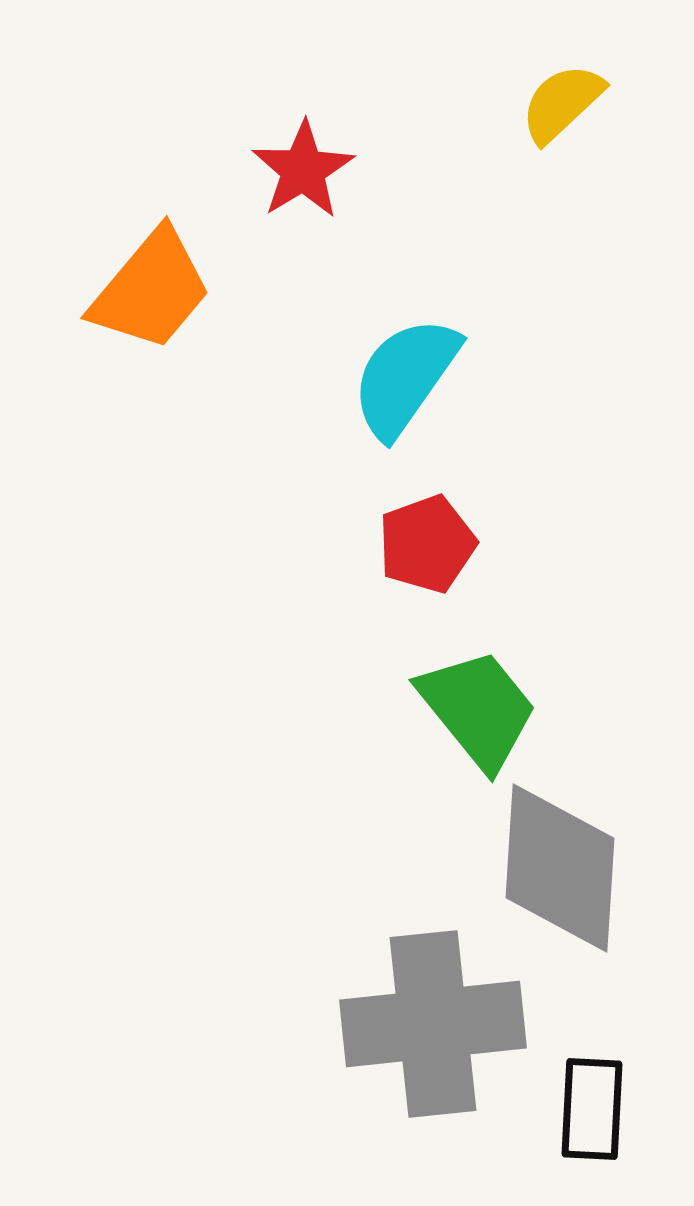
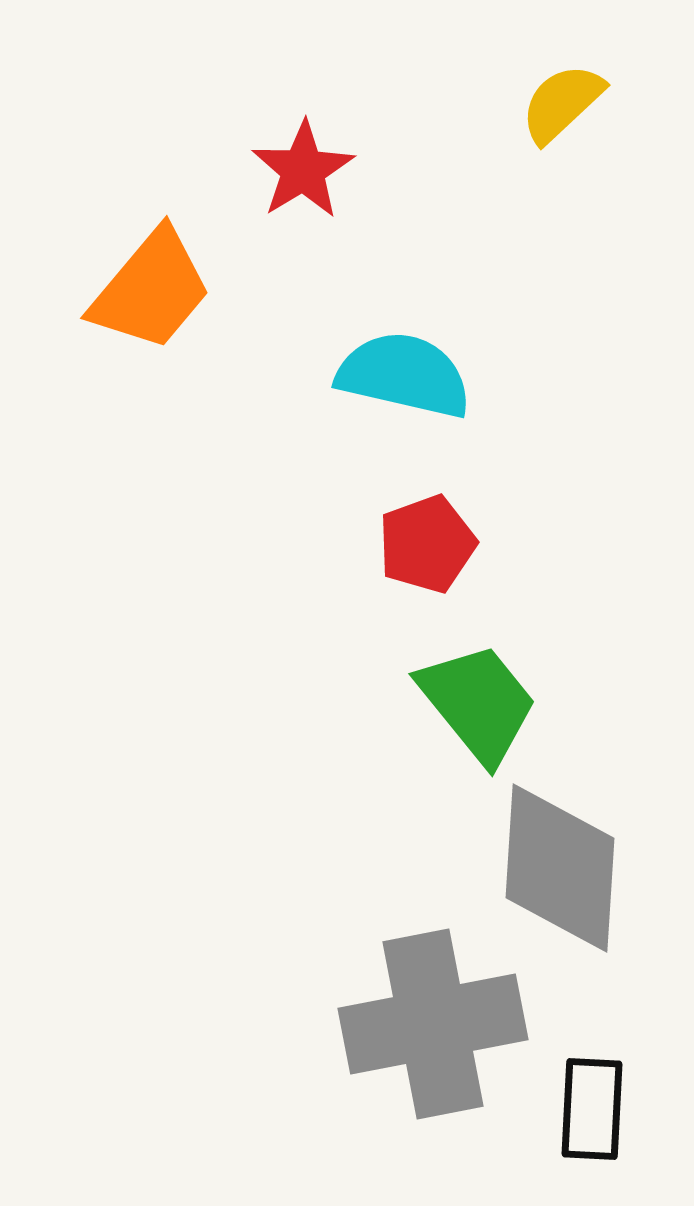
cyan semicircle: moved 1 px left, 2 px up; rotated 68 degrees clockwise
green trapezoid: moved 6 px up
gray cross: rotated 5 degrees counterclockwise
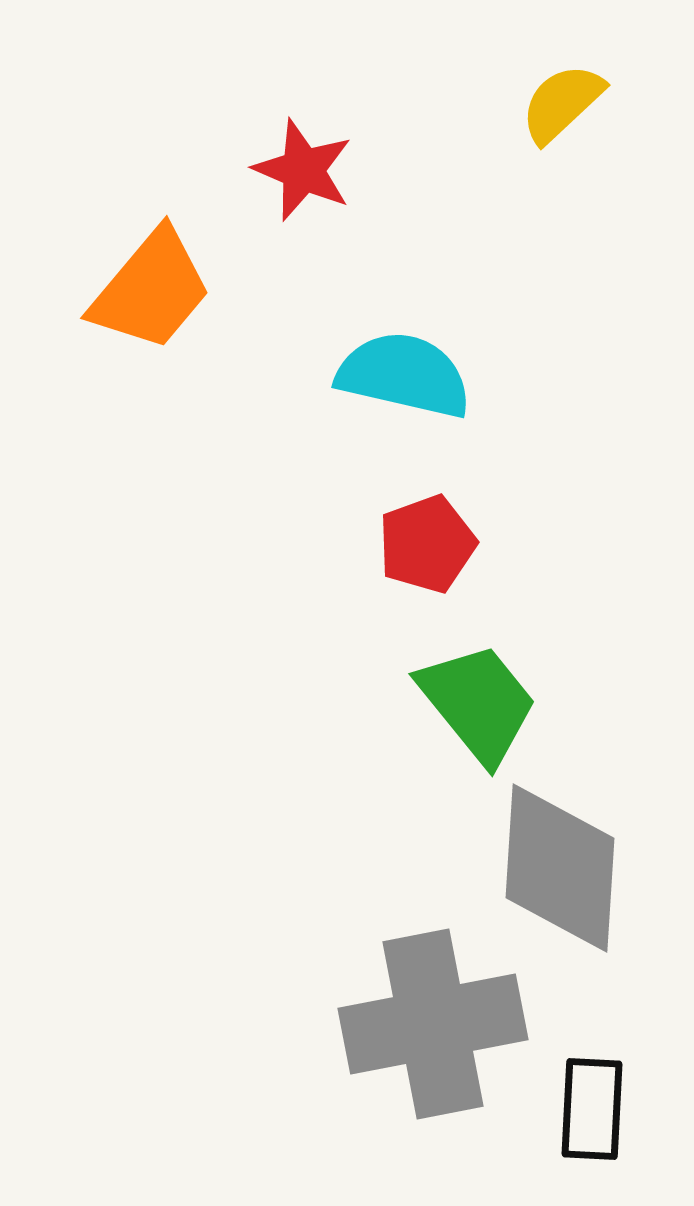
red star: rotated 18 degrees counterclockwise
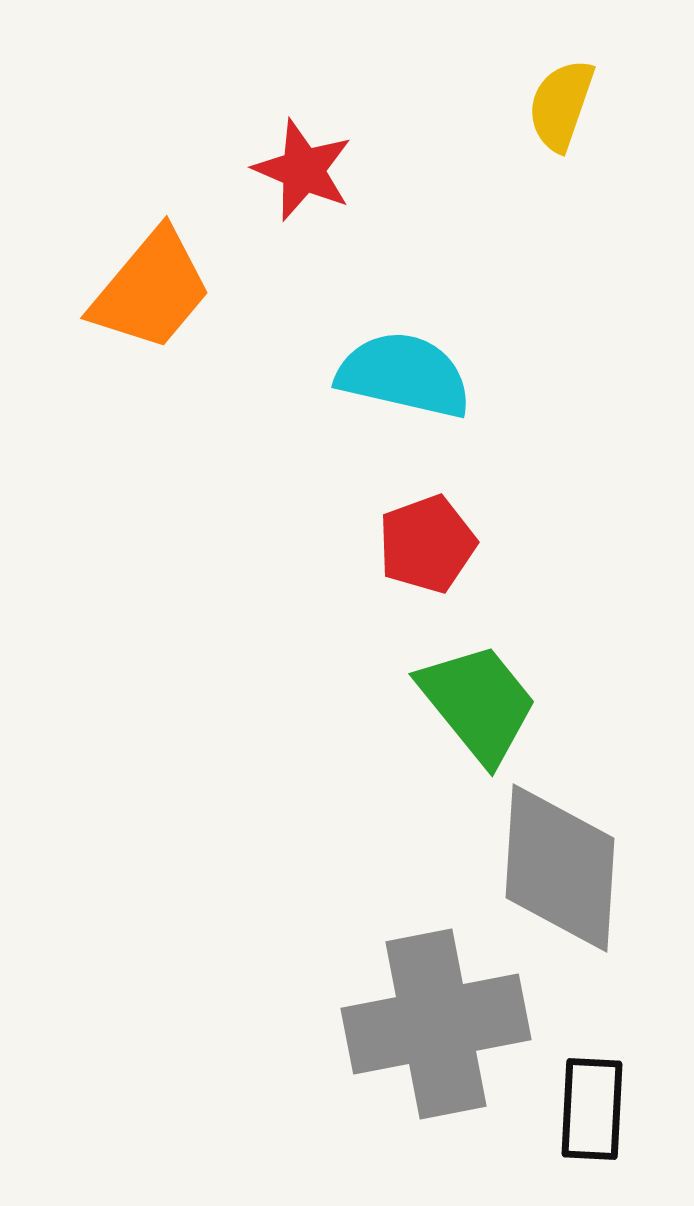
yellow semicircle: moved 1 px left, 2 px down; rotated 28 degrees counterclockwise
gray cross: moved 3 px right
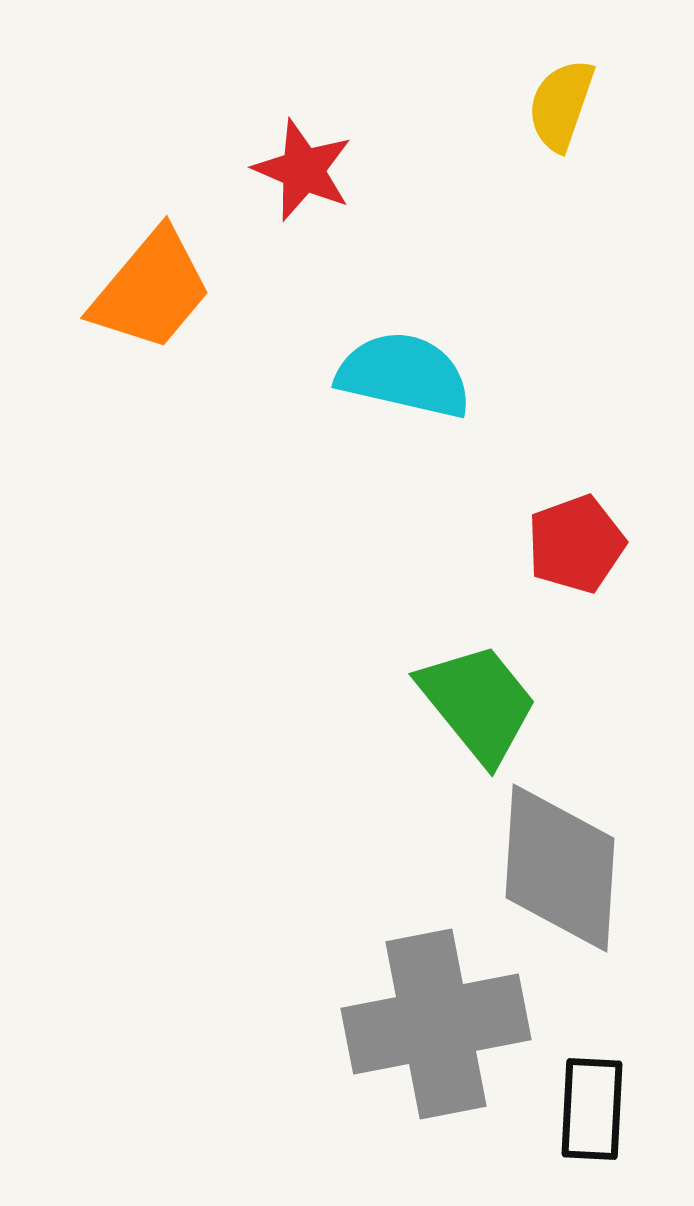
red pentagon: moved 149 px right
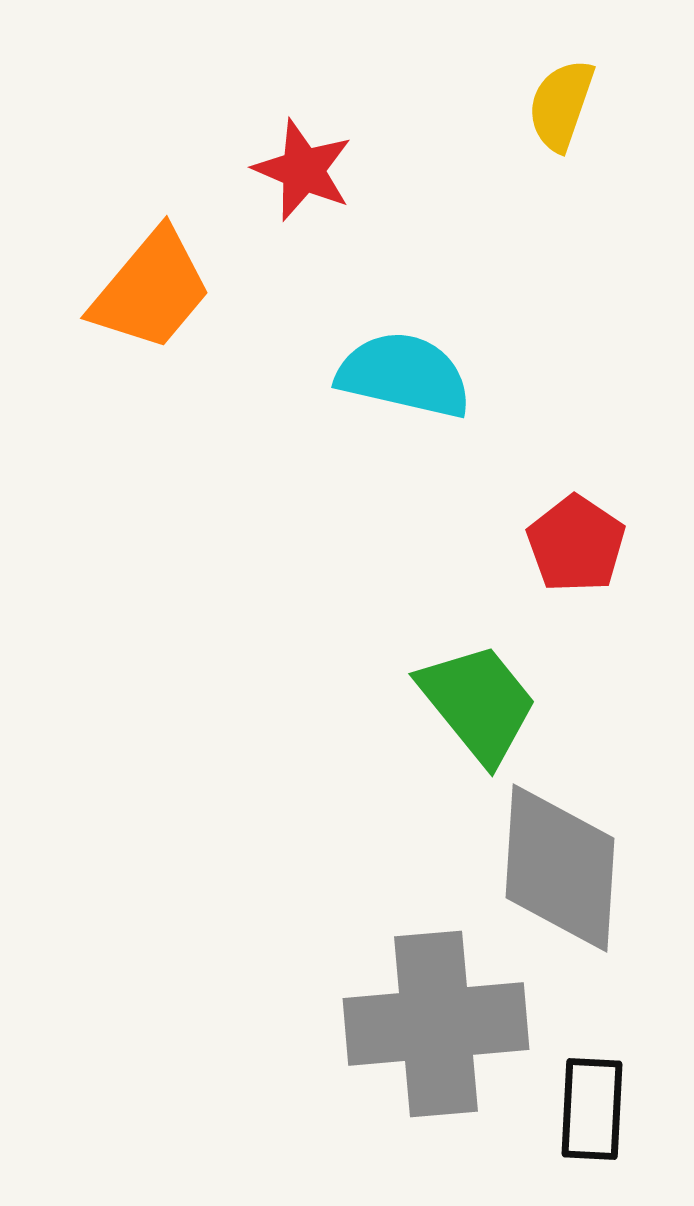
red pentagon: rotated 18 degrees counterclockwise
gray cross: rotated 6 degrees clockwise
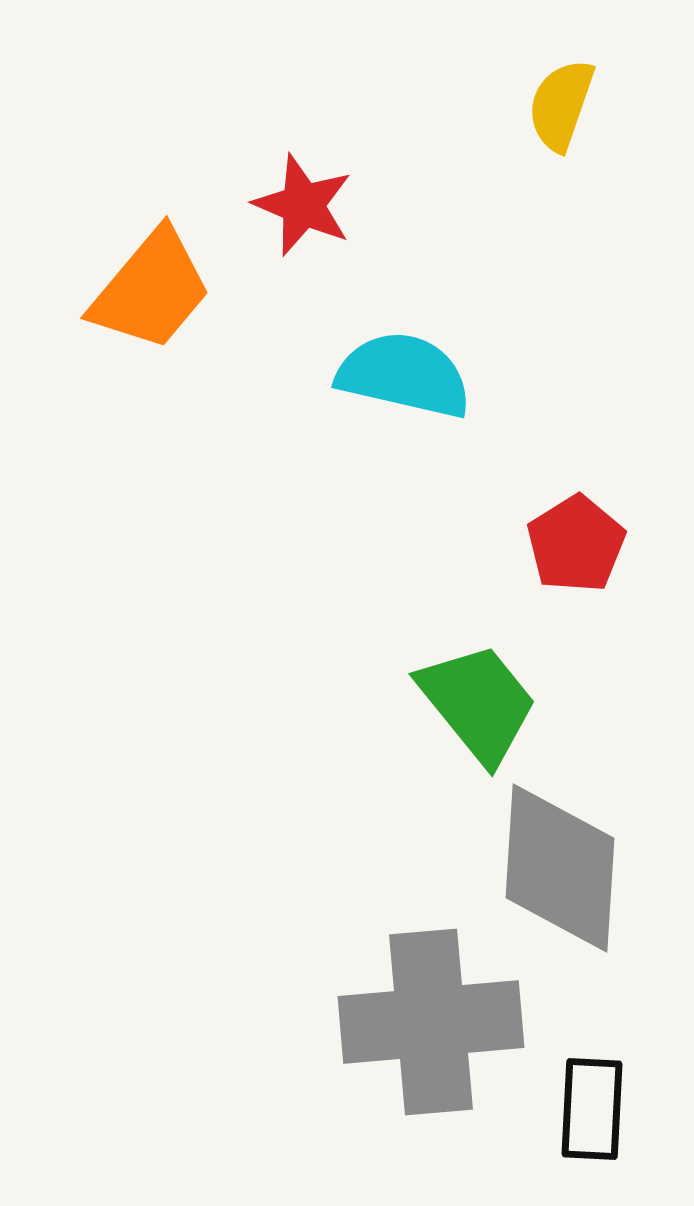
red star: moved 35 px down
red pentagon: rotated 6 degrees clockwise
gray cross: moved 5 px left, 2 px up
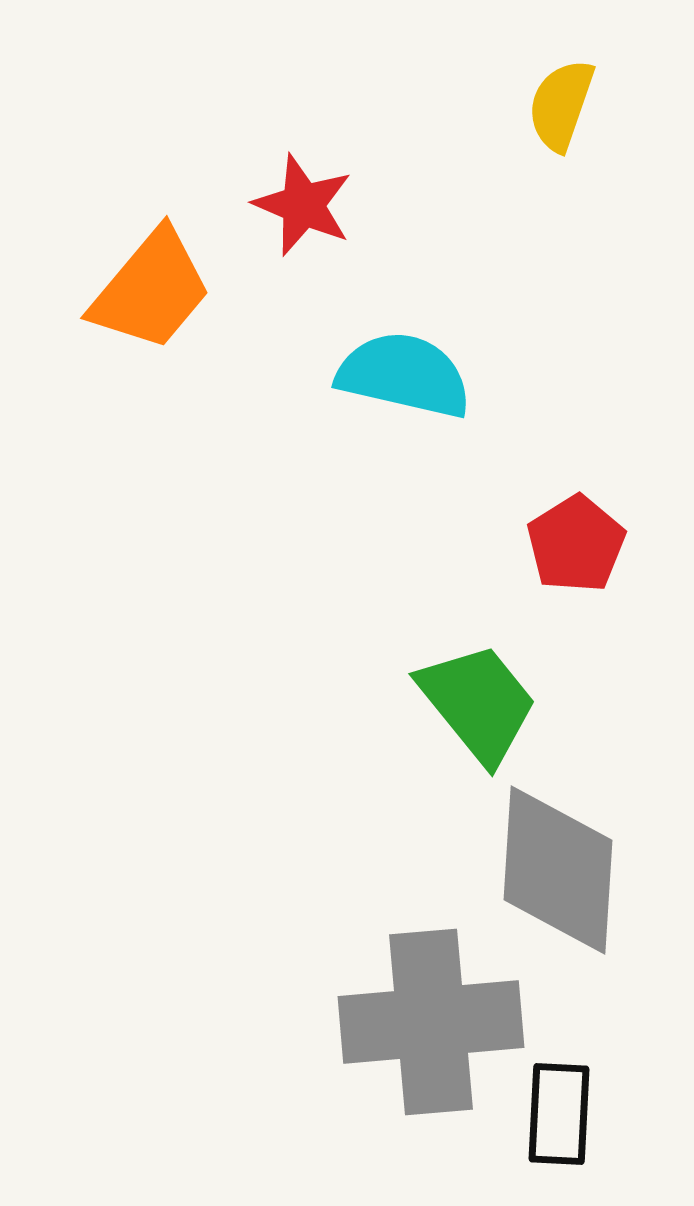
gray diamond: moved 2 px left, 2 px down
black rectangle: moved 33 px left, 5 px down
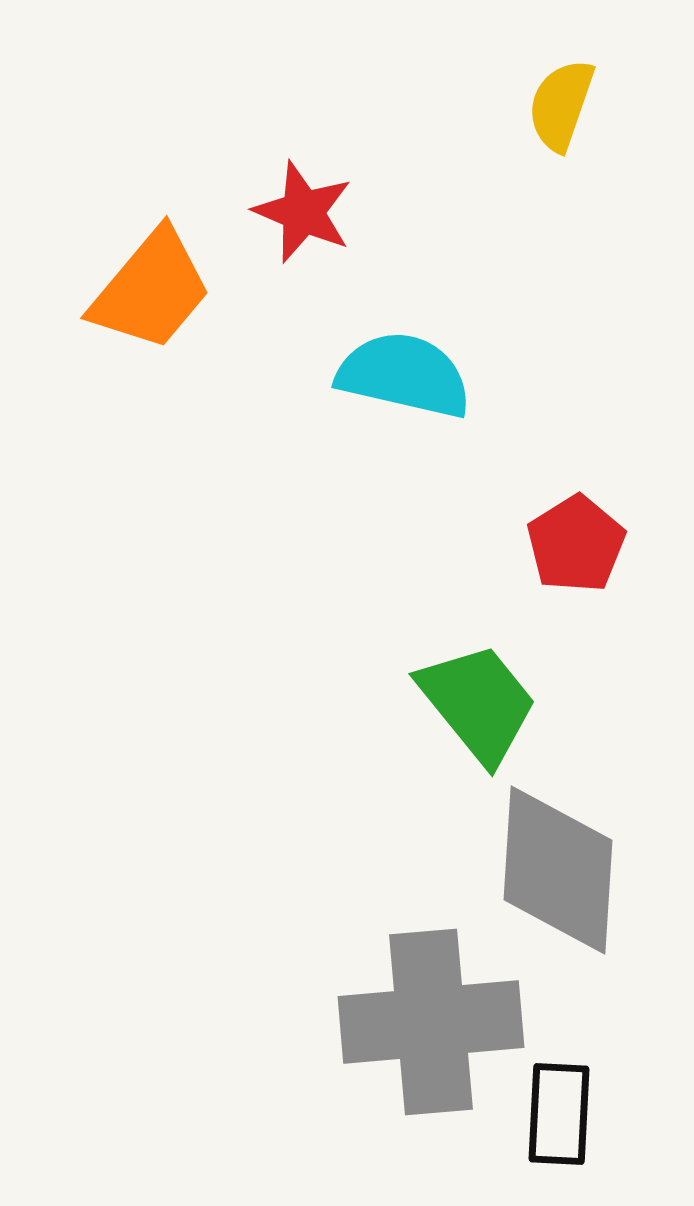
red star: moved 7 px down
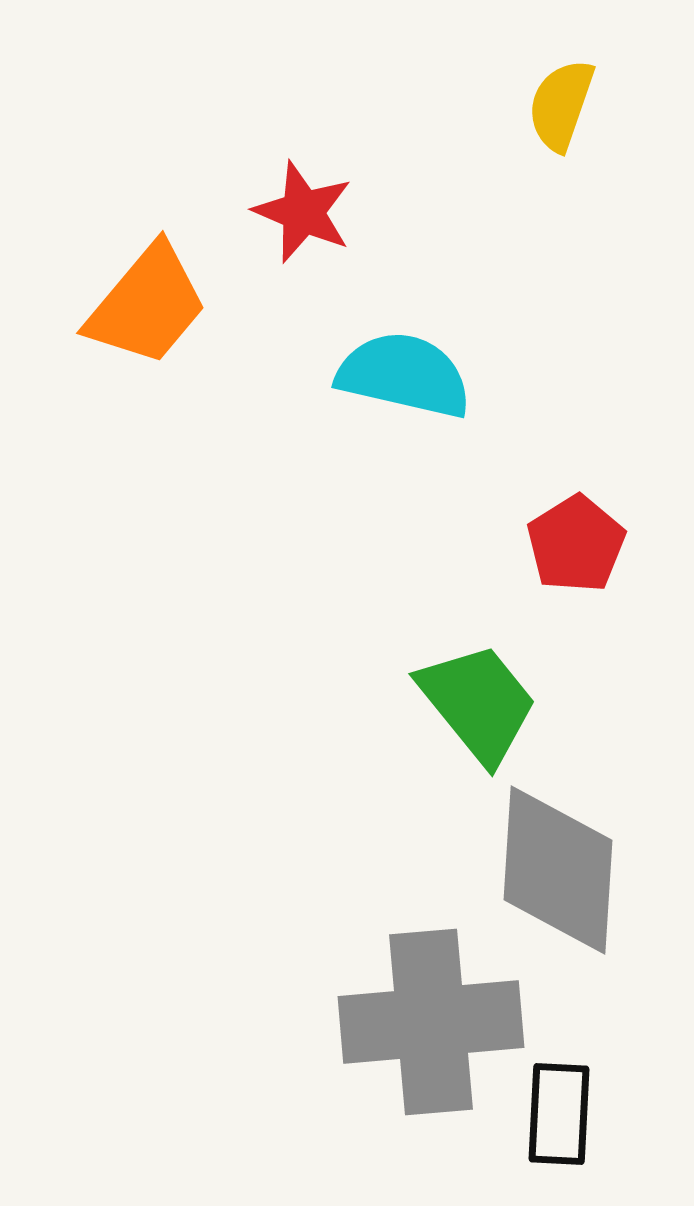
orange trapezoid: moved 4 px left, 15 px down
